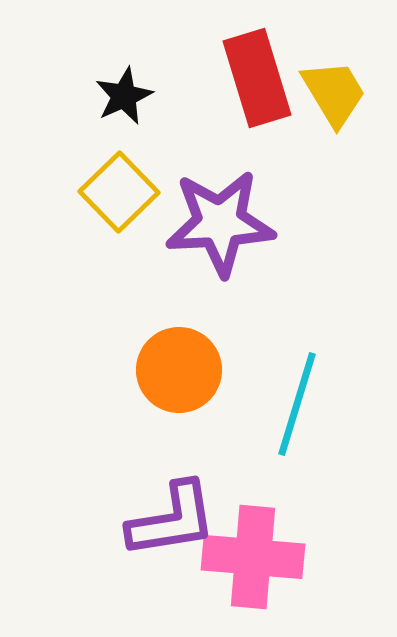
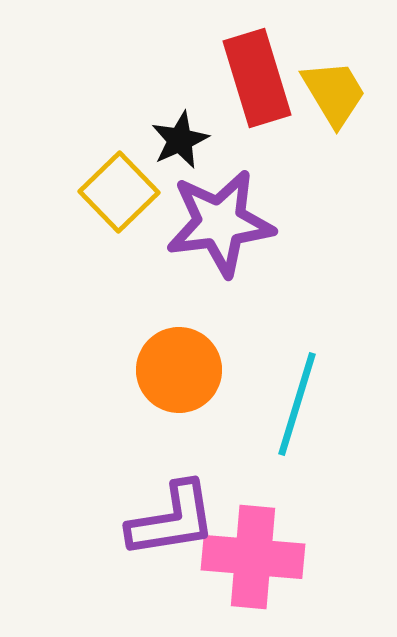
black star: moved 56 px right, 44 px down
purple star: rotated 4 degrees counterclockwise
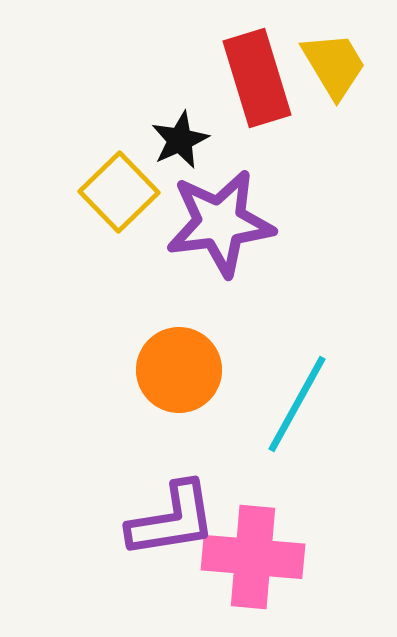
yellow trapezoid: moved 28 px up
cyan line: rotated 12 degrees clockwise
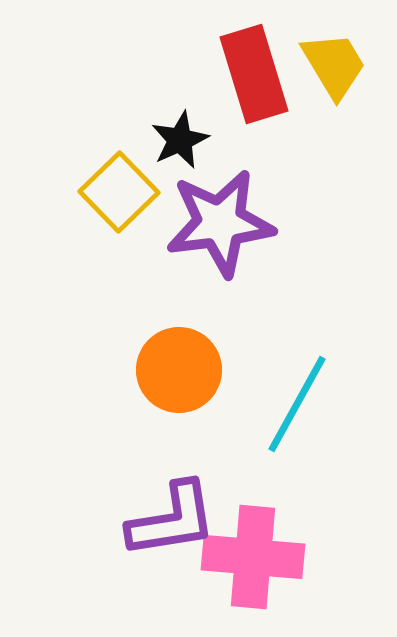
red rectangle: moved 3 px left, 4 px up
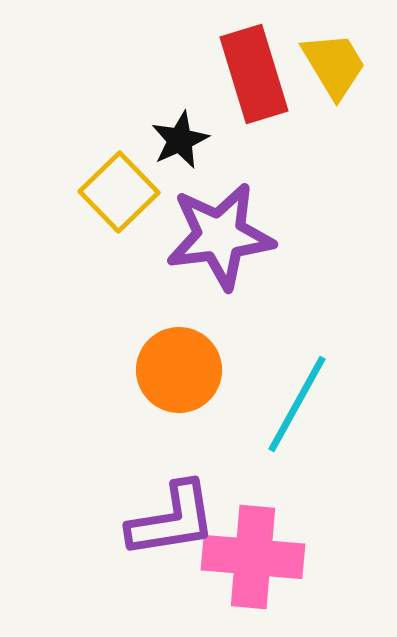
purple star: moved 13 px down
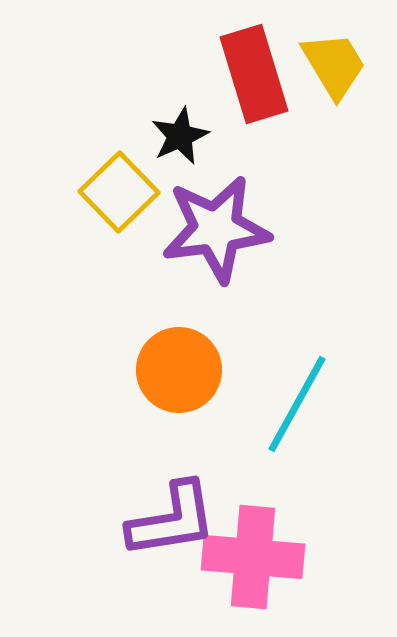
black star: moved 4 px up
purple star: moved 4 px left, 7 px up
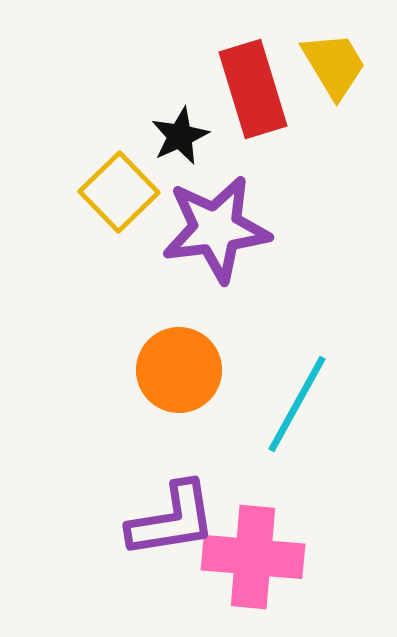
red rectangle: moved 1 px left, 15 px down
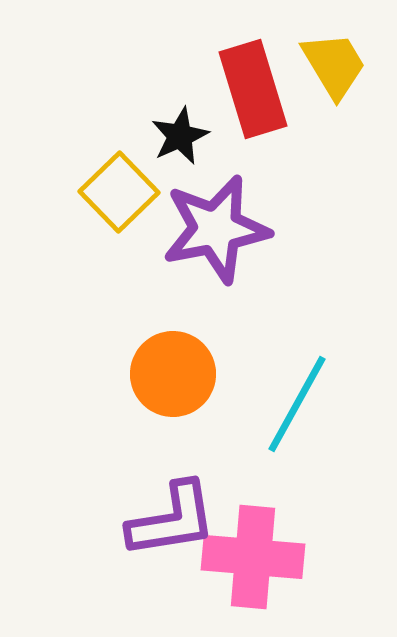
purple star: rotated 4 degrees counterclockwise
orange circle: moved 6 px left, 4 px down
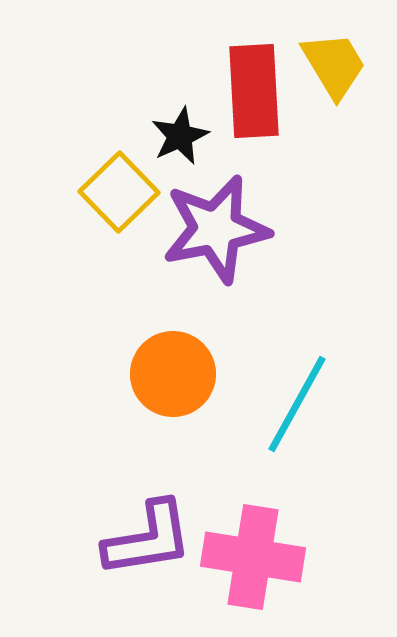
red rectangle: moved 1 px right, 2 px down; rotated 14 degrees clockwise
purple L-shape: moved 24 px left, 19 px down
pink cross: rotated 4 degrees clockwise
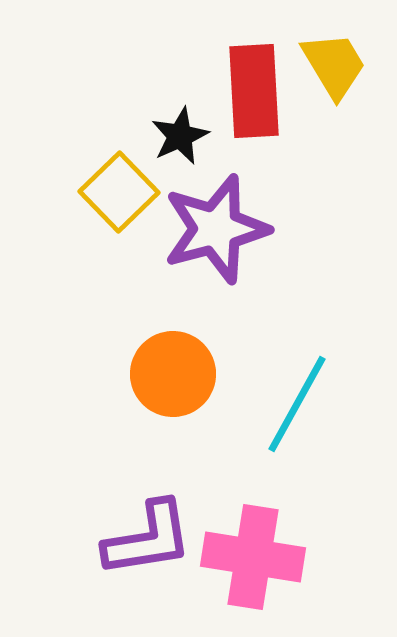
purple star: rotated 4 degrees counterclockwise
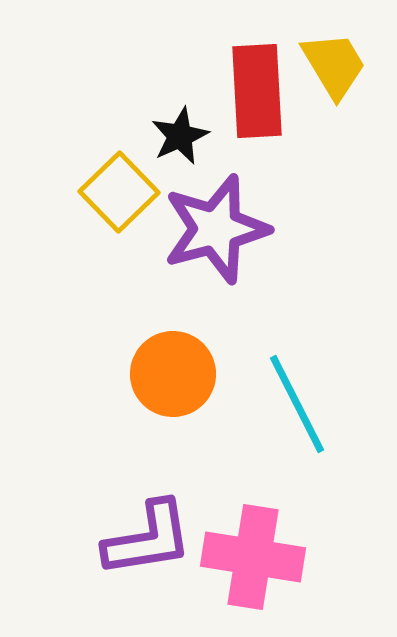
red rectangle: moved 3 px right
cyan line: rotated 56 degrees counterclockwise
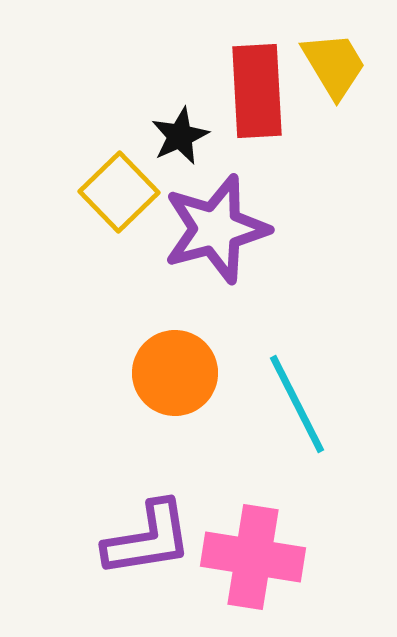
orange circle: moved 2 px right, 1 px up
